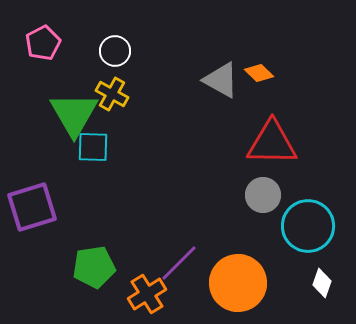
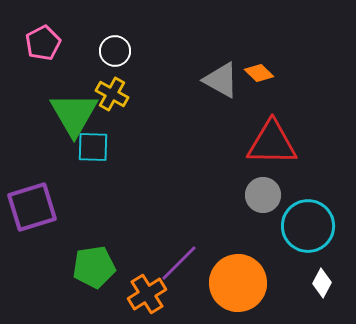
white diamond: rotated 8 degrees clockwise
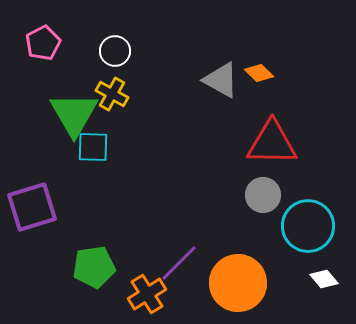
white diamond: moved 2 px right, 4 px up; rotated 68 degrees counterclockwise
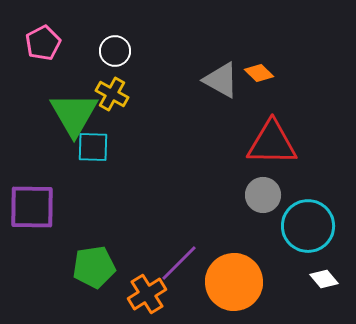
purple square: rotated 18 degrees clockwise
orange circle: moved 4 px left, 1 px up
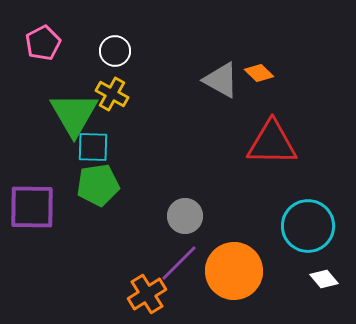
gray circle: moved 78 px left, 21 px down
green pentagon: moved 4 px right, 82 px up
orange circle: moved 11 px up
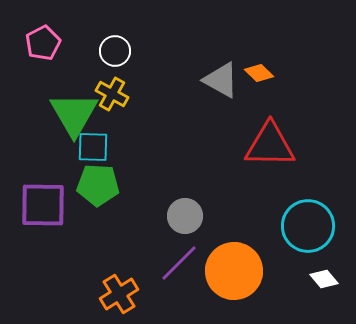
red triangle: moved 2 px left, 2 px down
green pentagon: rotated 12 degrees clockwise
purple square: moved 11 px right, 2 px up
orange cross: moved 28 px left
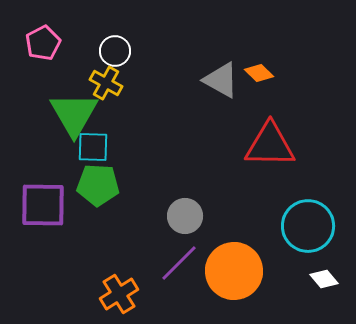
yellow cross: moved 6 px left, 11 px up
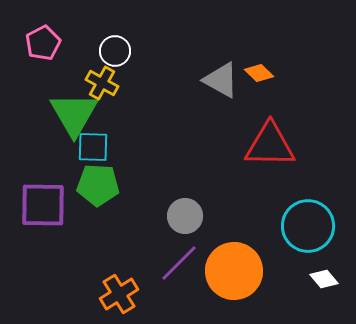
yellow cross: moved 4 px left
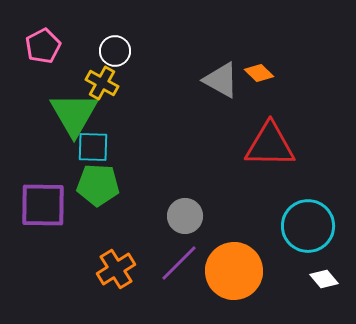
pink pentagon: moved 3 px down
orange cross: moved 3 px left, 25 px up
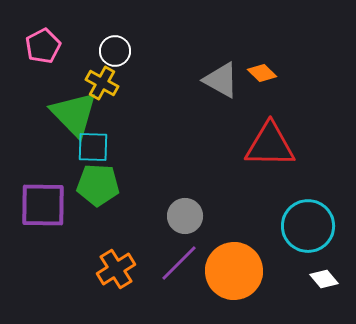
orange diamond: moved 3 px right
green triangle: rotated 14 degrees counterclockwise
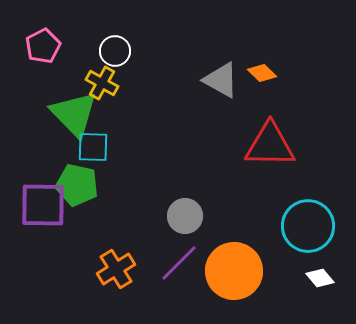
green pentagon: moved 21 px left; rotated 9 degrees clockwise
white diamond: moved 4 px left, 1 px up
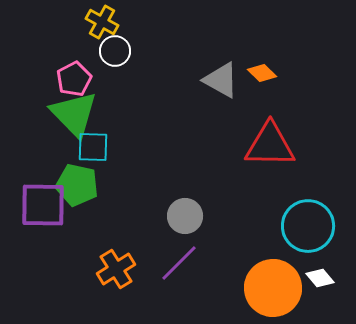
pink pentagon: moved 31 px right, 33 px down
yellow cross: moved 61 px up
orange circle: moved 39 px right, 17 px down
